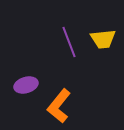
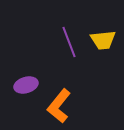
yellow trapezoid: moved 1 px down
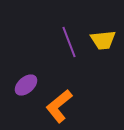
purple ellipse: rotated 25 degrees counterclockwise
orange L-shape: rotated 12 degrees clockwise
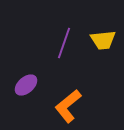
purple line: moved 5 px left, 1 px down; rotated 40 degrees clockwise
orange L-shape: moved 9 px right
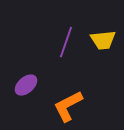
purple line: moved 2 px right, 1 px up
orange L-shape: rotated 12 degrees clockwise
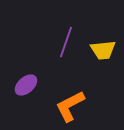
yellow trapezoid: moved 10 px down
orange L-shape: moved 2 px right
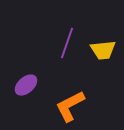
purple line: moved 1 px right, 1 px down
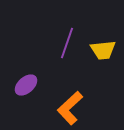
orange L-shape: moved 2 px down; rotated 16 degrees counterclockwise
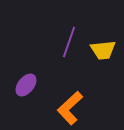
purple line: moved 2 px right, 1 px up
purple ellipse: rotated 10 degrees counterclockwise
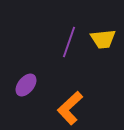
yellow trapezoid: moved 11 px up
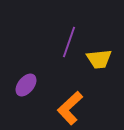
yellow trapezoid: moved 4 px left, 20 px down
